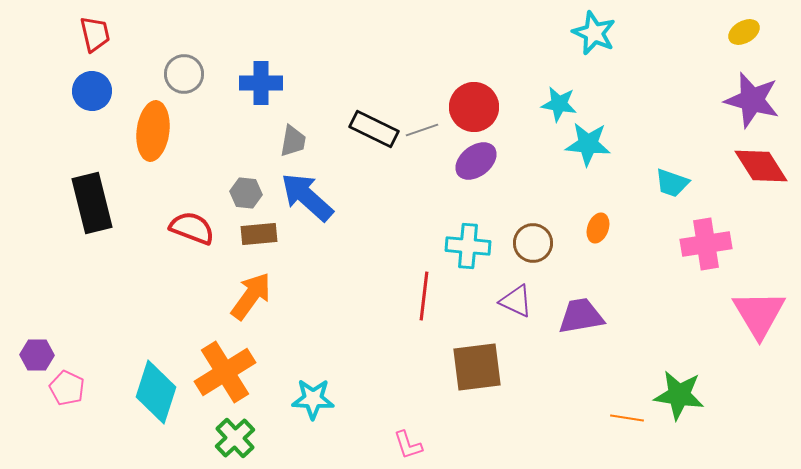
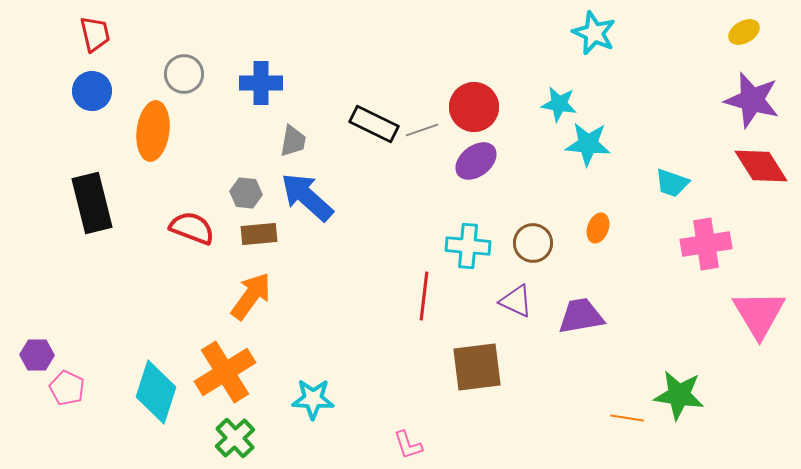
black rectangle at (374, 129): moved 5 px up
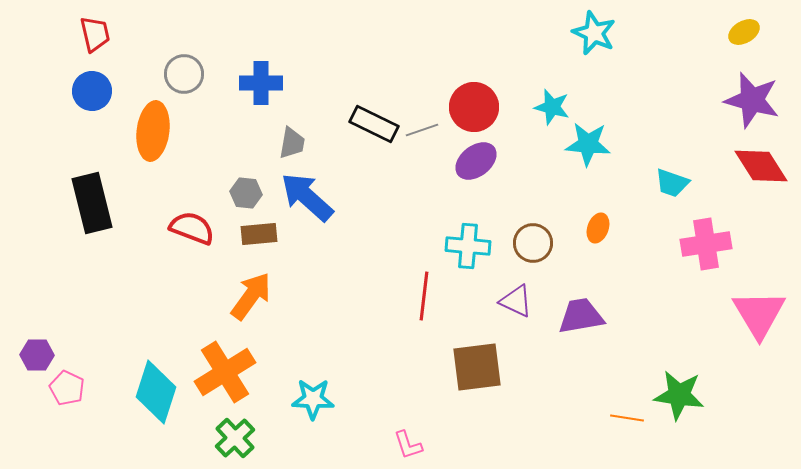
cyan star at (559, 104): moved 7 px left, 3 px down; rotated 6 degrees clockwise
gray trapezoid at (293, 141): moved 1 px left, 2 px down
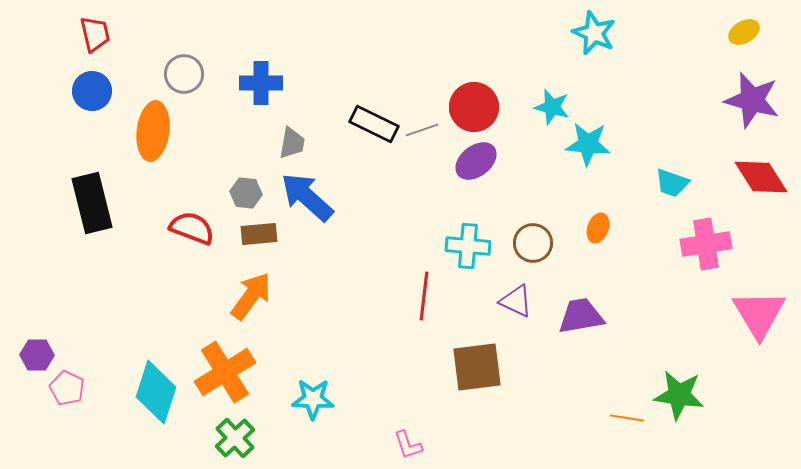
red diamond at (761, 166): moved 11 px down
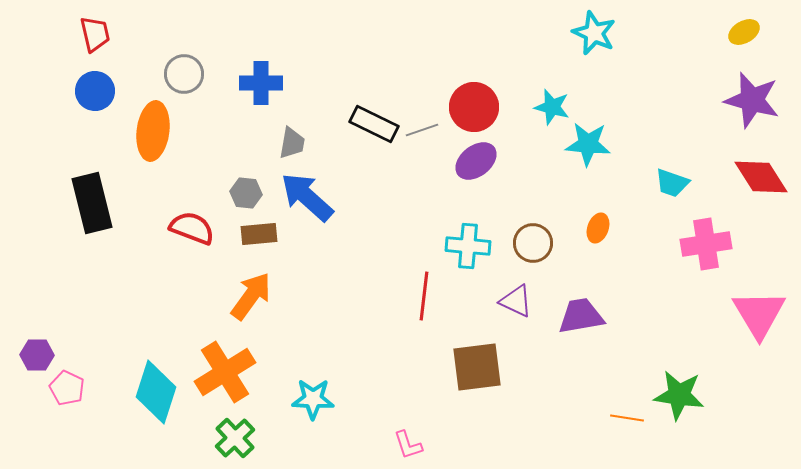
blue circle at (92, 91): moved 3 px right
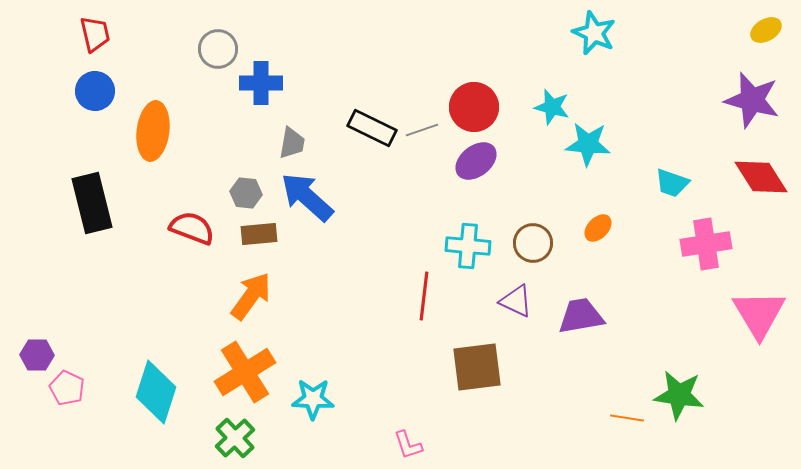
yellow ellipse at (744, 32): moved 22 px right, 2 px up
gray circle at (184, 74): moved 34 px right, 25 px up
black rectangle at (374, 124): moved 2 px left, 4 px down
orange ellipse at (598, 228): rotated 24 degrees clockwise
orange cross at (225, 372): moved 20 px right
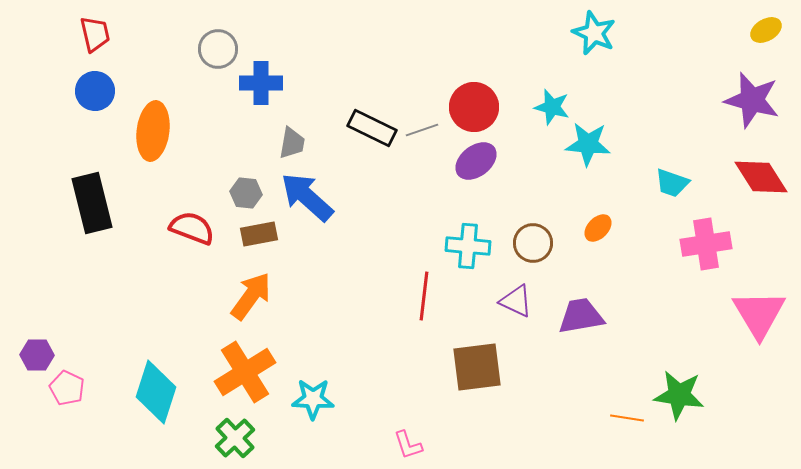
brown rectangle at (259, 234): rotated 6 degrees counterclockwise
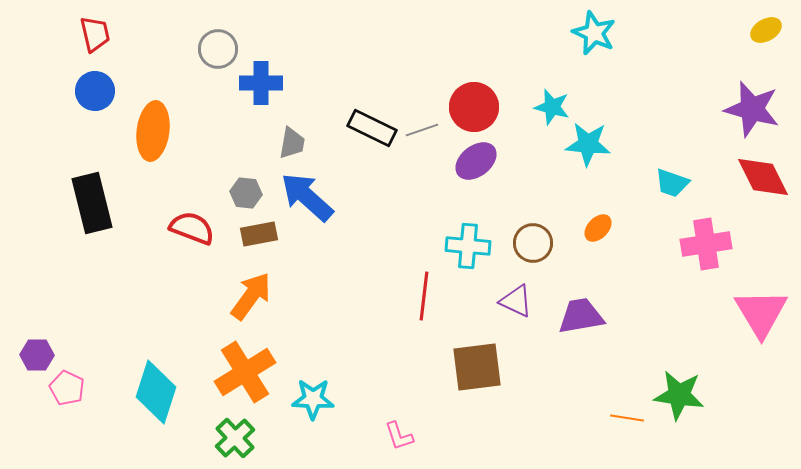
purple star at (752, 100): moved 9 px down
red diamond at (761, 177): moved 2 px right; rotated 6 degrees clockwise
pink triangle at (759, 314): moved 2 px right, 1 px up
pink L-shape at (408, 445): moved 9 px left, 9 px up
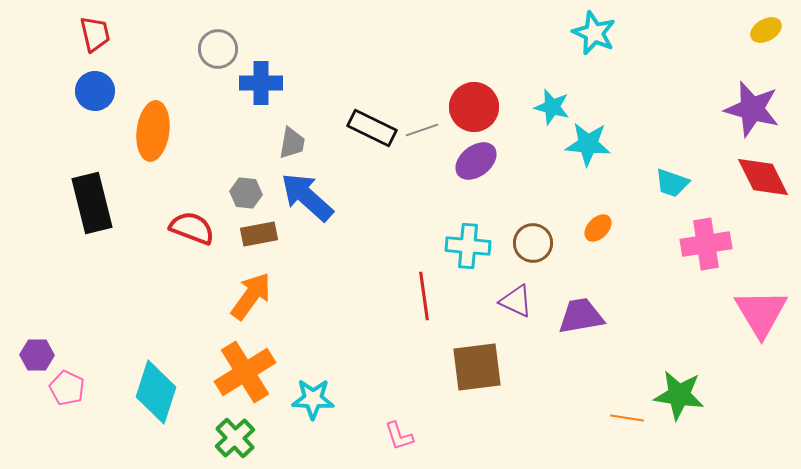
red line at (424, 296): rotated 15 degrees counterclockwise
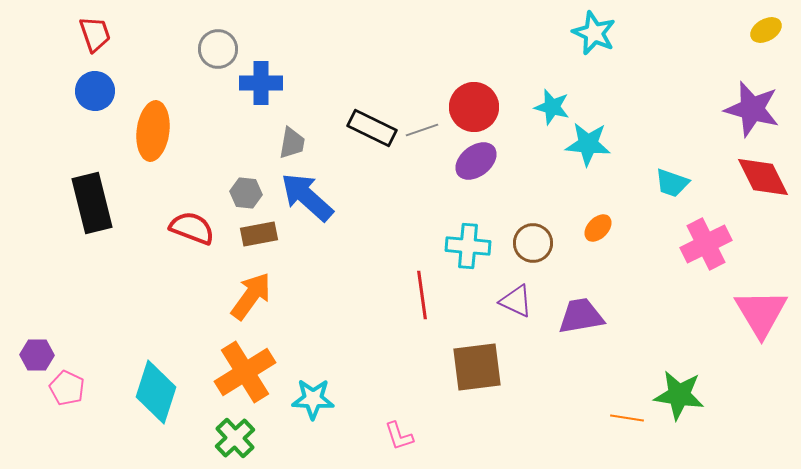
red trapezoid at (95, 34): rotated 6 degrees counterclockwise
pink cross at (706, 244): rotated 18 degrees counterclockwise
red line at (424, 296): moved 2 px left, 1 px up
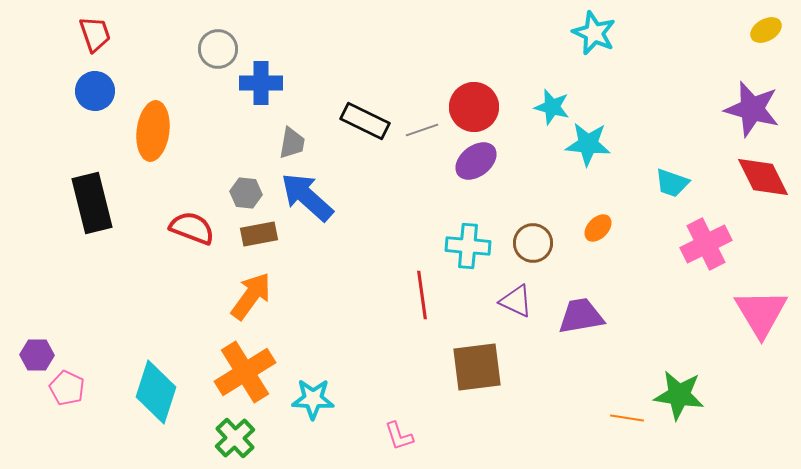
black rectangle at (372, 128): moved 7 px left, 7 px up
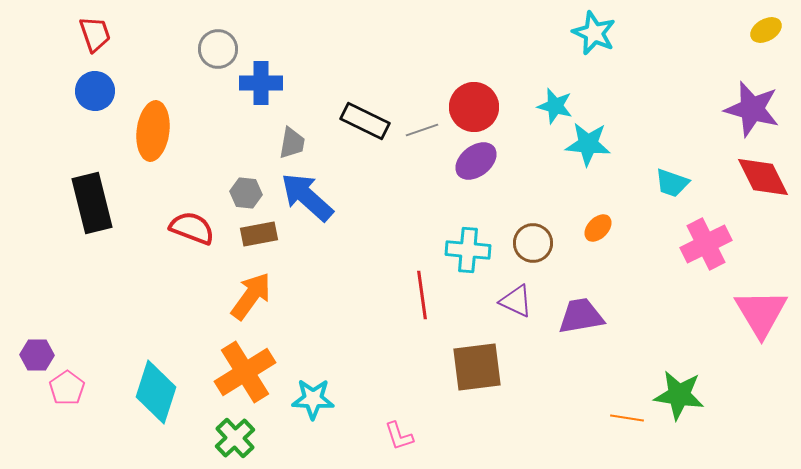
cyan star at (552, 107): moved 3 px right, 1 px up
cyan cross at (468, 246): moved 4 px down
pink pentagon at (67, 388): rotated 12 degrees clockwise
